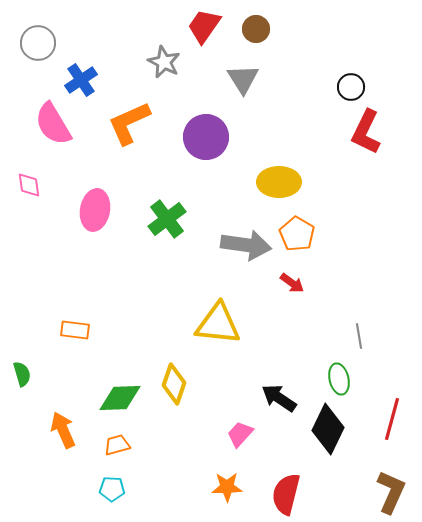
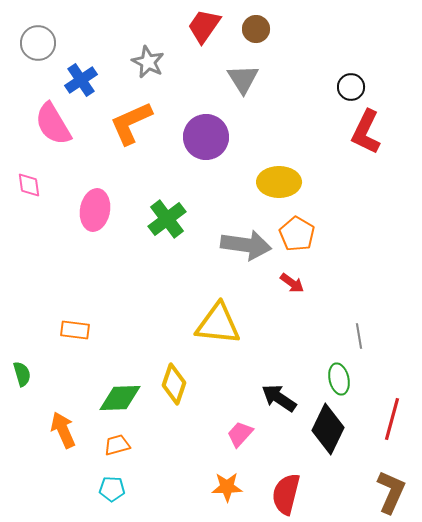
gray star: moved 16 px left
orange L-shape: moved 2 px right
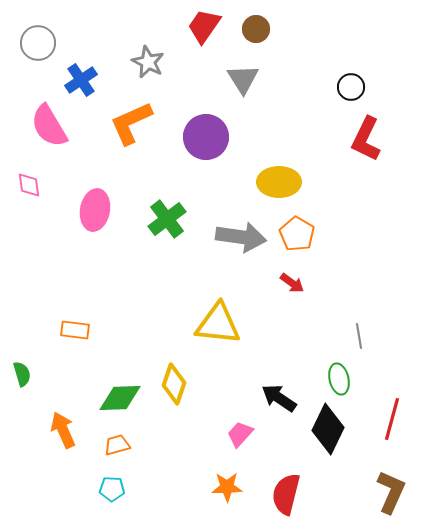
pink semicircle: moved 4 px left, 2 px down
red L-shape: moved 7 px down
gray arrow: moved 5 px left, 8 px up
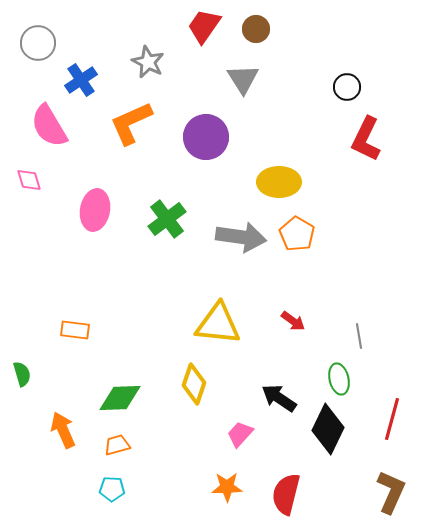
black circle: moved 4 px left
pink diamond: moved 5 px up; rotated 8 degrees counterclockwise
red arrow: moved 1 px right, 38 px down
yellow diamond: moved 20 px right
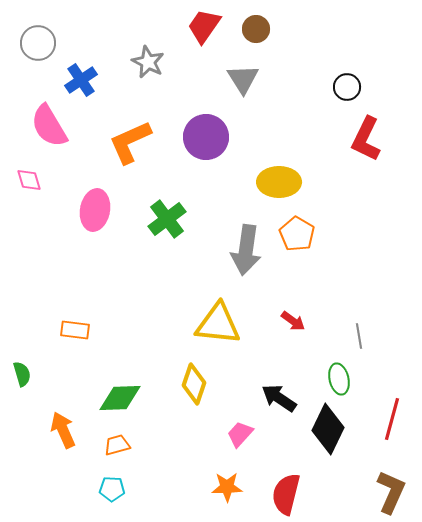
orange L-shape: moved 1 px left, 19 px down
gray arrow: moved 5 px right, 13 px down; rotated 90 degrees clockwise
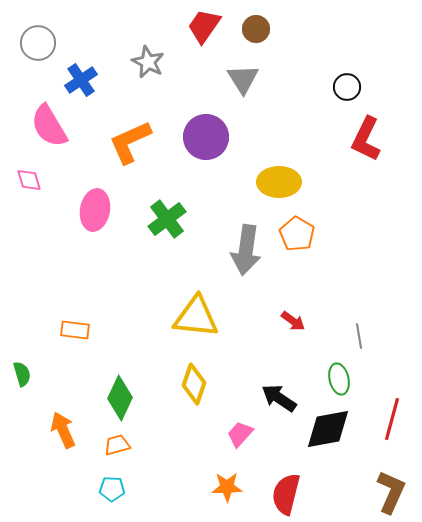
yellow triangle: moved 22 px left, 7 px up
green diamond: rotated 63 degrees counterclockwise
black diamond: rotated 54 degrees clockwise
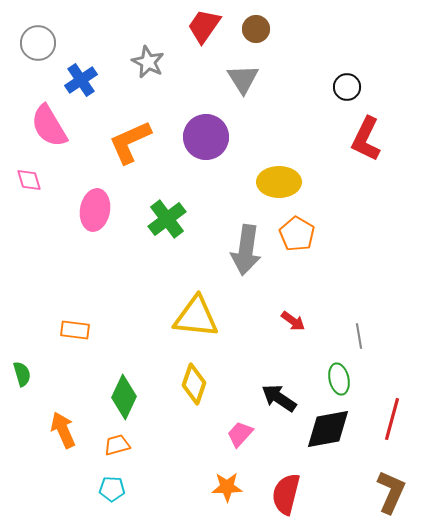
green diamond: moved 4 px right, 1 px up
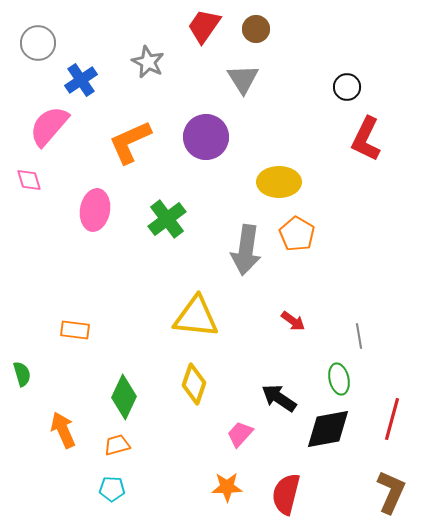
pink semicircle: rotated 72 degrees clockwise
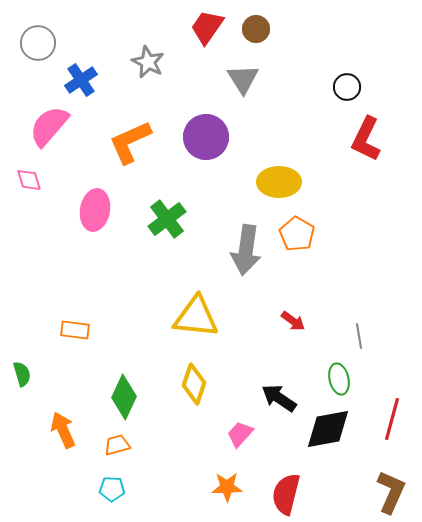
red trapezoid: moved 3 px right, 1 px down
